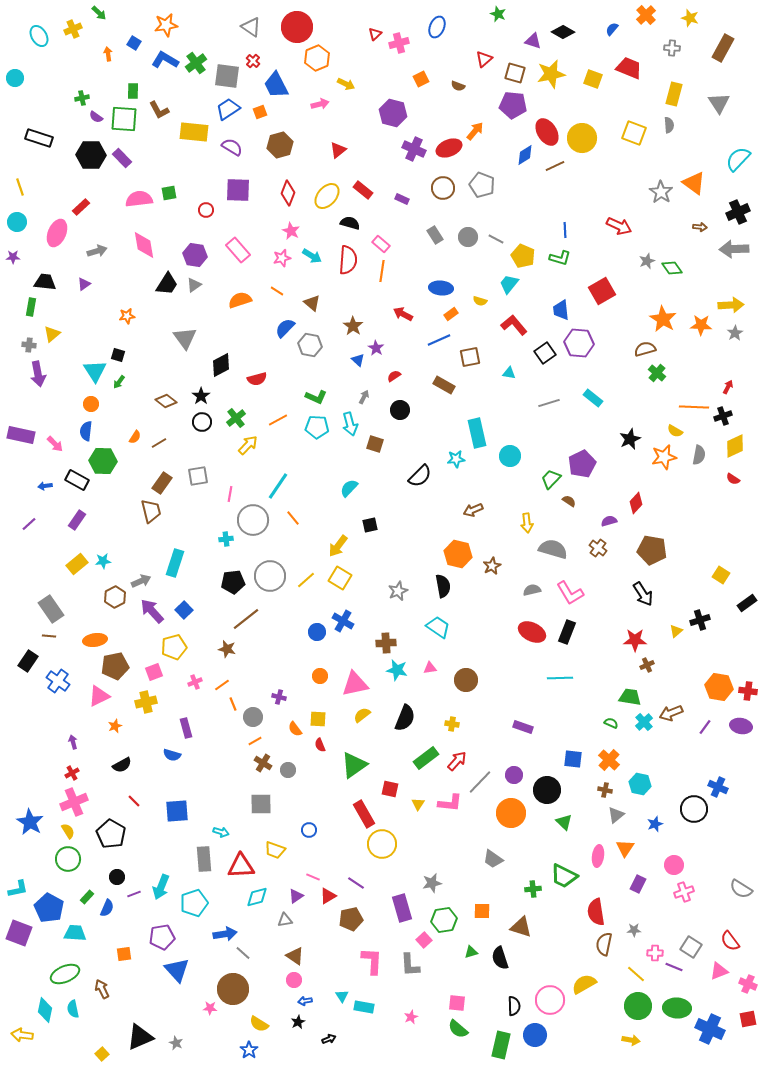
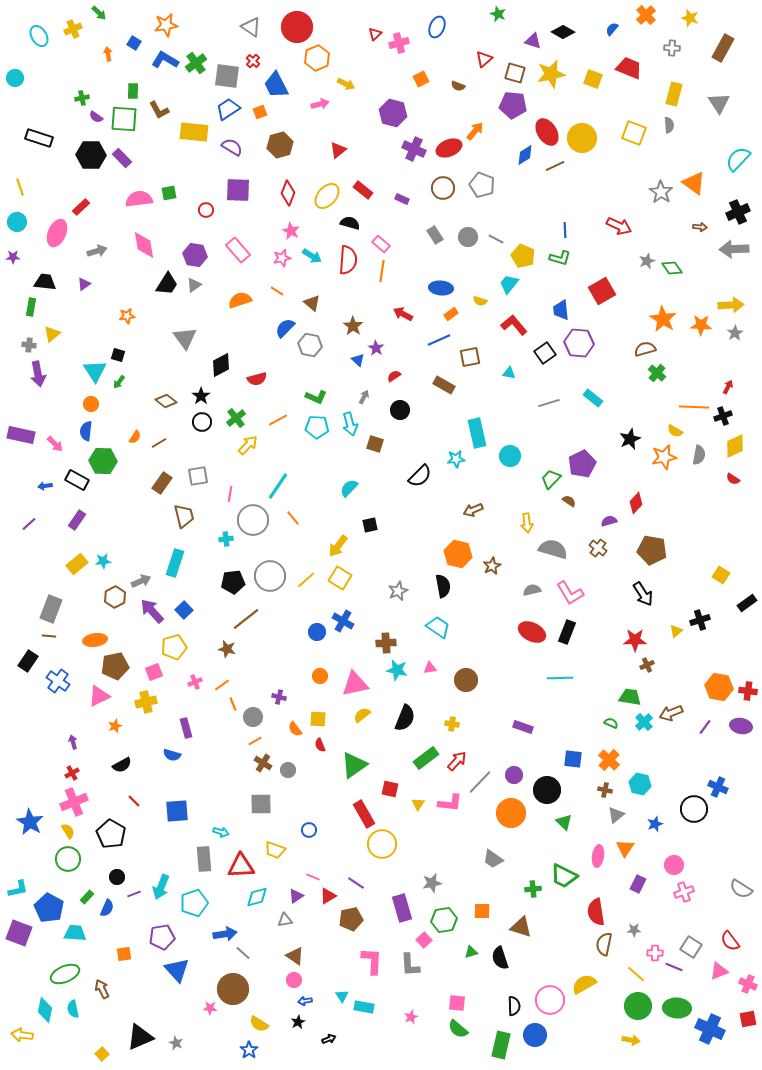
brown trapezoid at (151, 511): moved 33 px right, 5 px down
gray rectangle at (51, 609): rotated 56 degrees clockwise
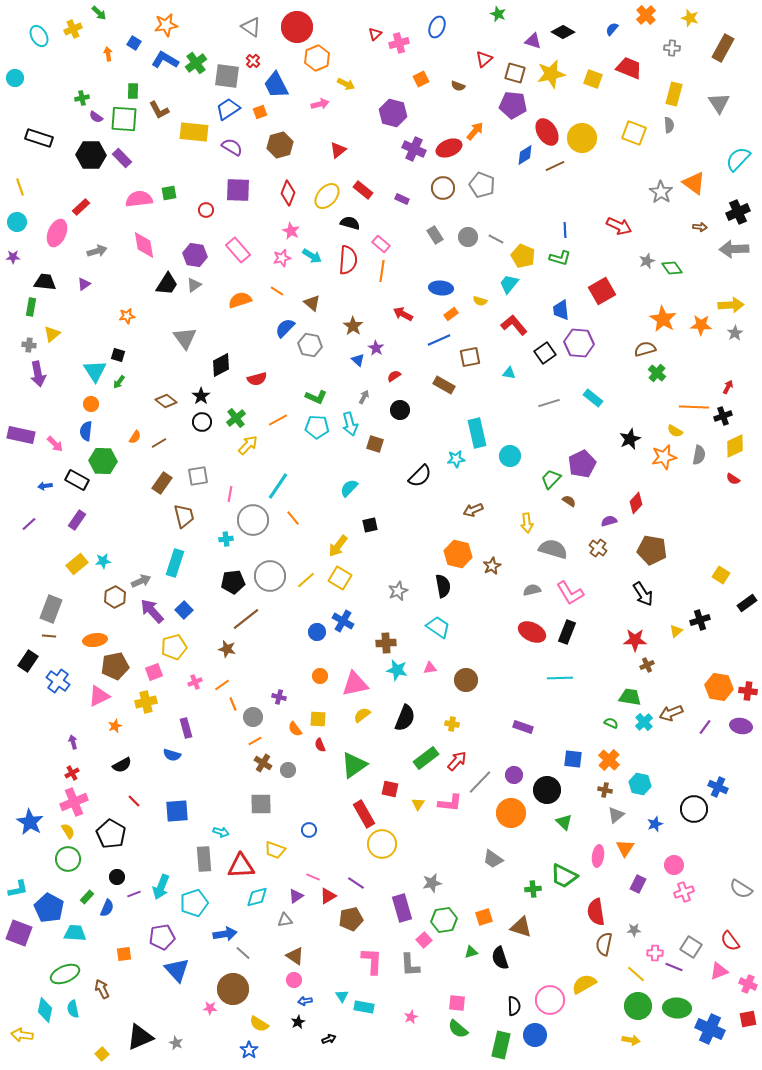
orange square at (482, 911): moved 2 px right, 6 px down; rotated 18 degrees counterclockwise
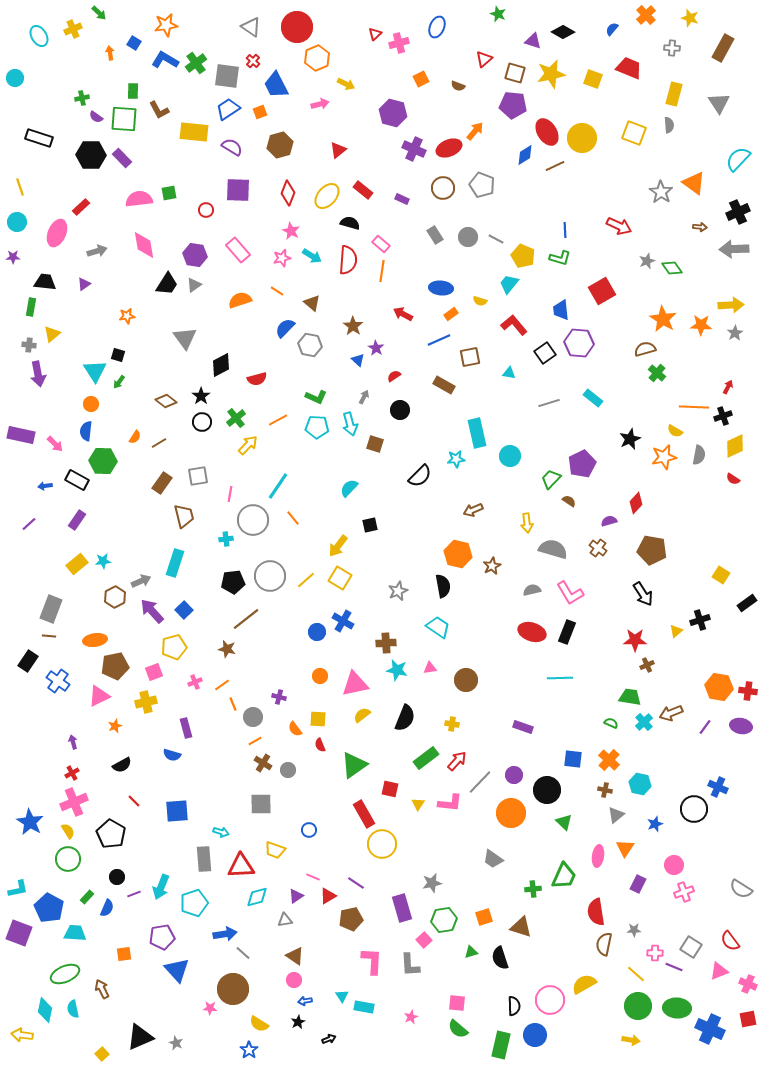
orange arrow at (108, 54): moved 2 px right, 1 px up
red ellipse at (532, 632): rotated 8 degrees counterclockwise
green trapezoid at (564, 876): rotated 92 degrees counterclockwise
